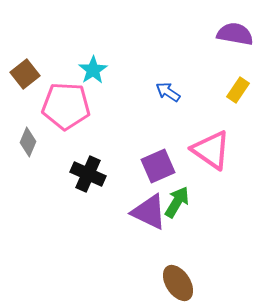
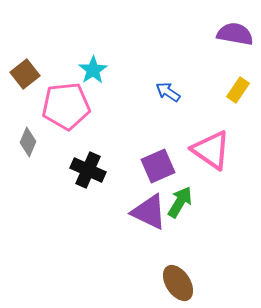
pink pentagon: rotated 9 degrees counterclockwise
black cross: moved 4 px up
green arrow: moved 3 px right
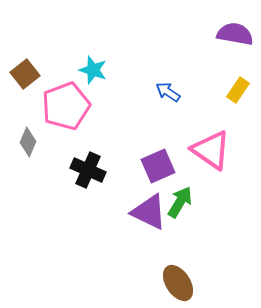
cyan star: rotated 20 degrees counterclockwise
pink pentagon: rotated 15 degrees counterclockwise
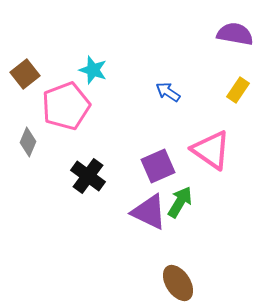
black cross: moved 6 px down; rotated 12 degrees clockwise
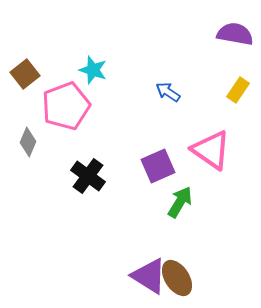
purple triangle: moved 64 px down; rotated 6 degrees clockwise
brown ellipse: moved 1 px left, 5 px up
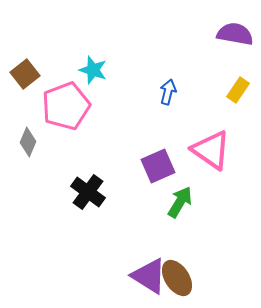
blue arrow: rotated 70 degrees clockwise
black cross: moved 16 px down
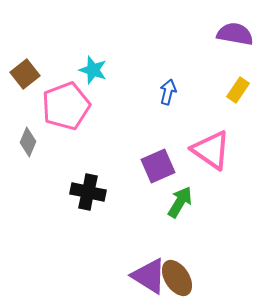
black cross: rotated 24 degrees counterclockwise
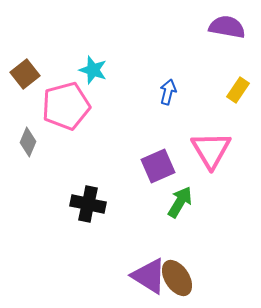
purple semicircle: moved 8 px left, 7 px up
pink pentagon: rotated 6 degrees clockwise
pink triangle: rotated 24 degrees clockwise
black cross: moved 12 px down
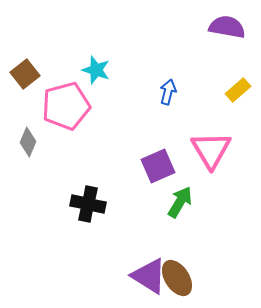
cyan star: moved 3 px right
yellow rectangle: rotated 15 degrees clockwise
